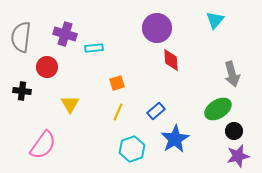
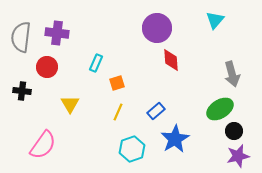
purple cross: moved 8 px left, 1 px up; rotated 10 degrees counterclockwise
cyan rectangle: moved 2 px right, 15 px down; rotated 60 degrees counterclockwise
green ellipse: moved 2 px right
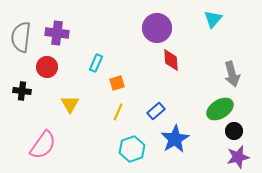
cyan triangle: moved 2 px left, 1 px up
purple star: moved 1 px down
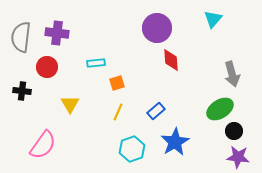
cyan rectangle: rotated 60 degrees clockwise
blue star: moved 3 px down
purple star: rotated 20 degrees clockwise
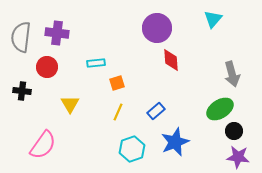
blue star: rotated 8 degrees clockwise
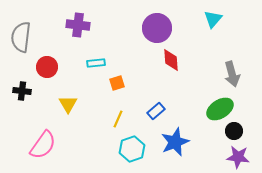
purple cross: moved 21 px right, 8 px up
yellow triangle: moved 2 px left
yellow line: moved 7 px down
